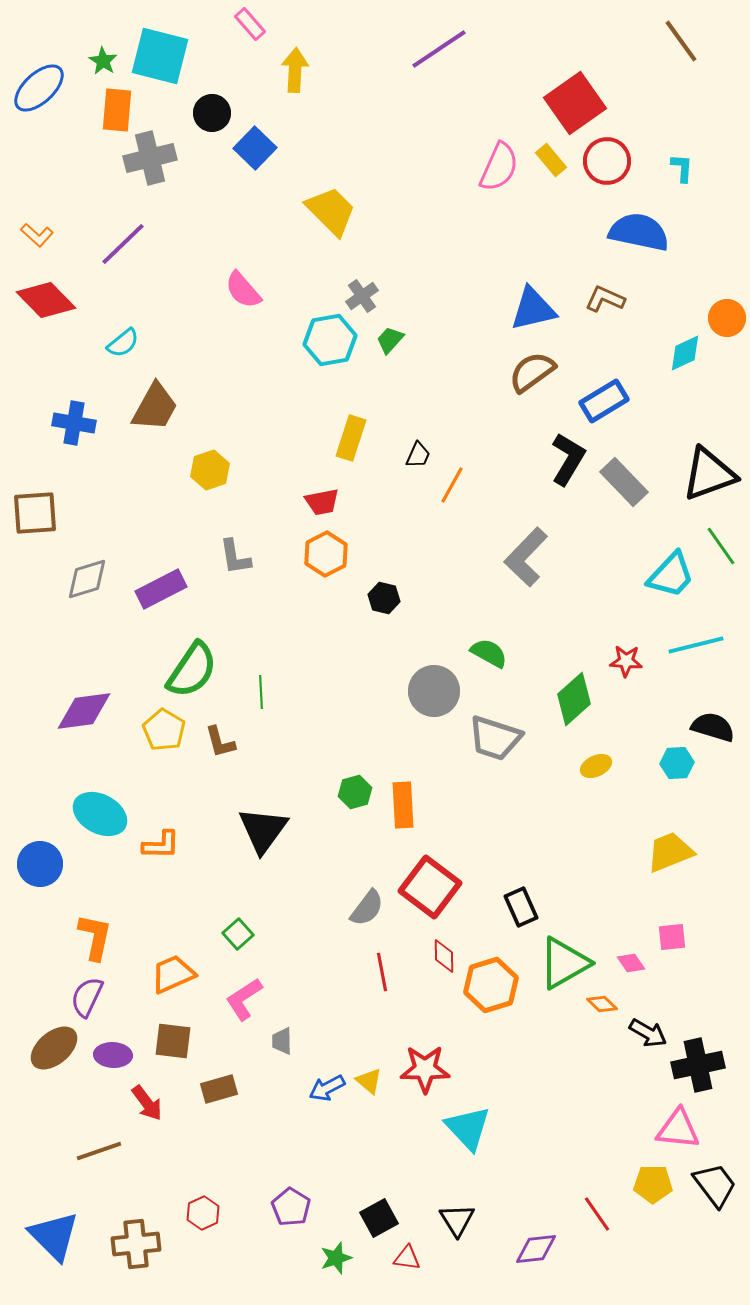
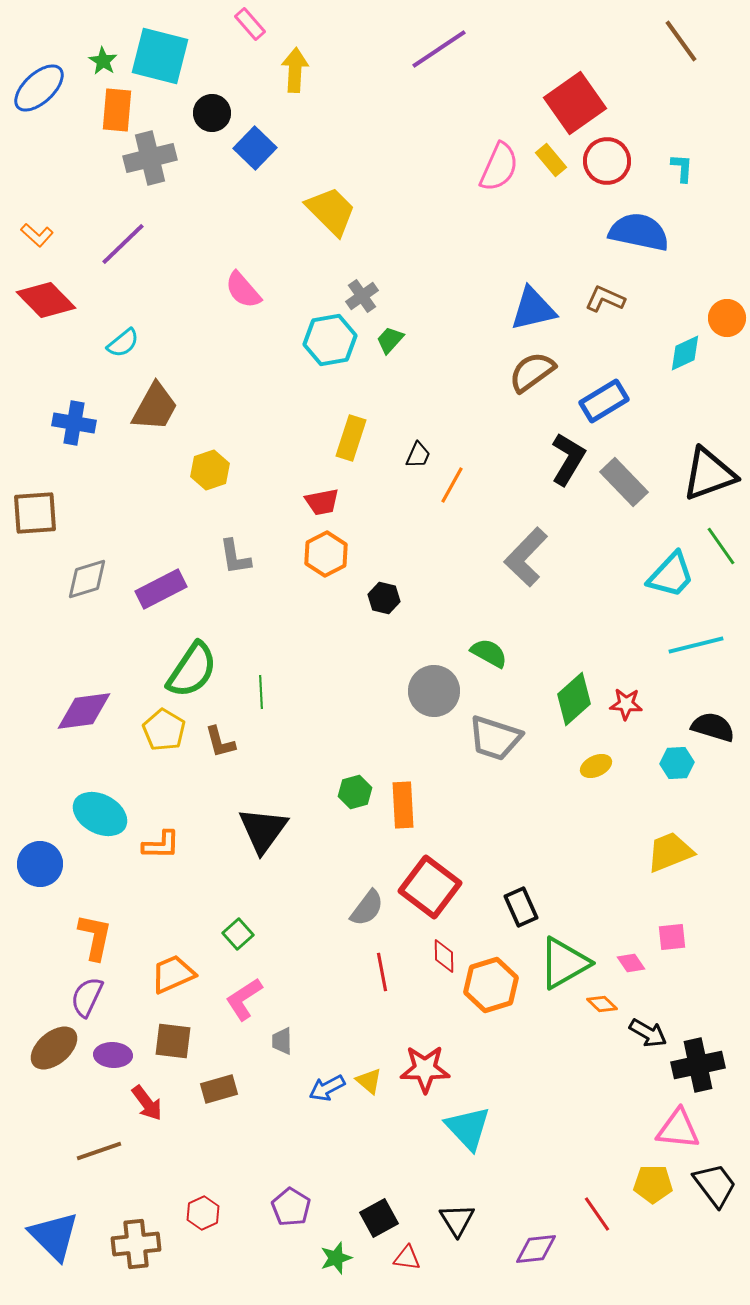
red star at (626, 661): moved 43 px down
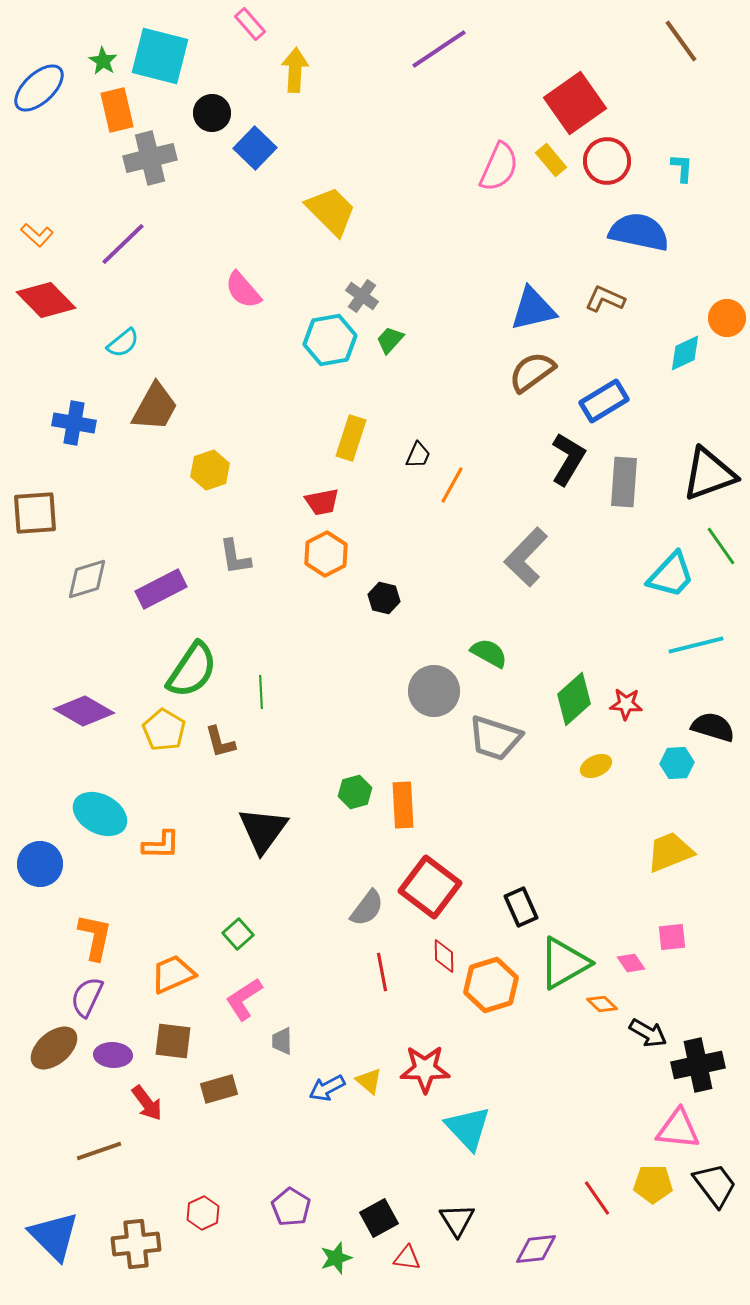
orange rectangle at (117, 110): rotated 18 degrees counterclockwise
gray cross at (362, 296): rotated 20 degrees counterclockwise
gray rectangle at (624, 482): rotated 48 degrees clockwise
purple diamond at (84, 711): rotated 38 degrees clockwise
red line at (597, 1214): moved 16 px up
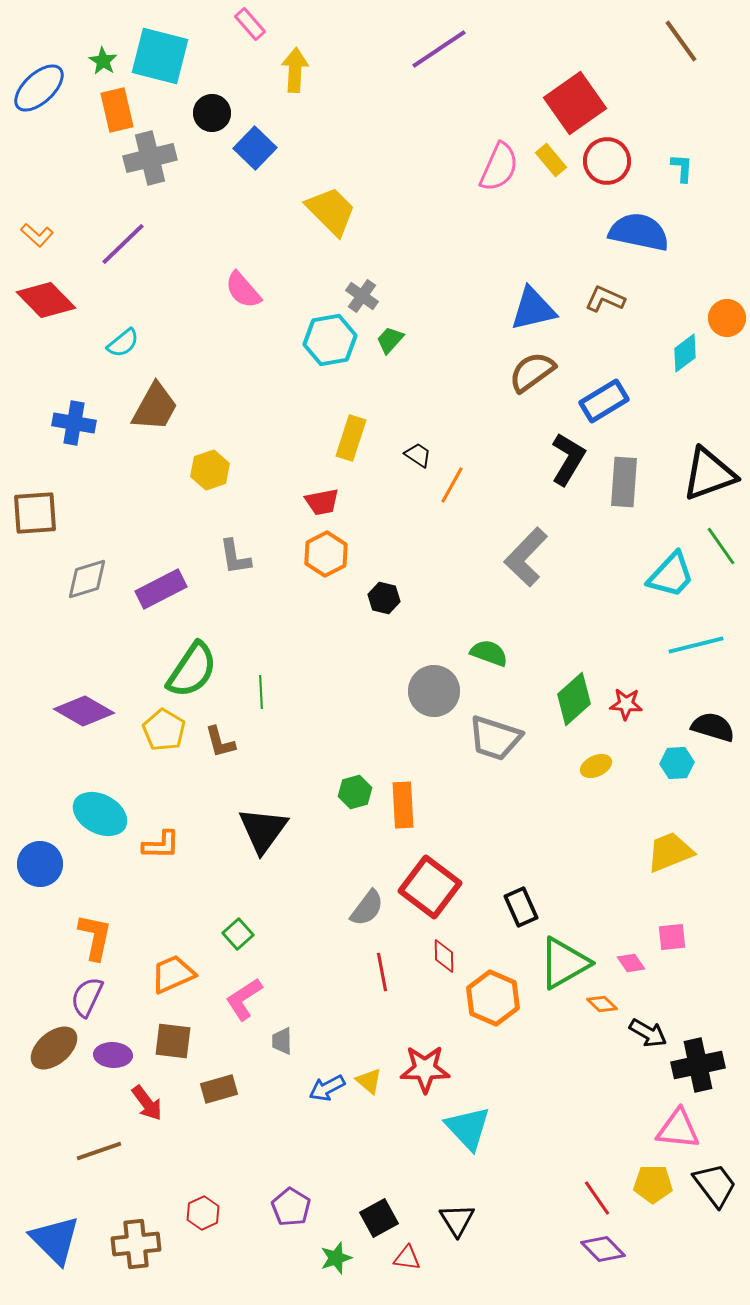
cyan diamond at (685, 353): rotated 12 degrees counterclockwise
black trapezoid at (418, 455): rotated 80 degrees counterclockwise
green semicircle at (489, 653): rotated 9 degrees counterclockwise
orange hexagon at (491, 985): moved 2 px right, 13 px down; rotated 20 degrees counterclockwise
blue triangle at (54, 1236): moved 1 px right, 4 px down
purple diamond at (536, 1249): moved 67 px right; rotated 51 degrees clockwise
